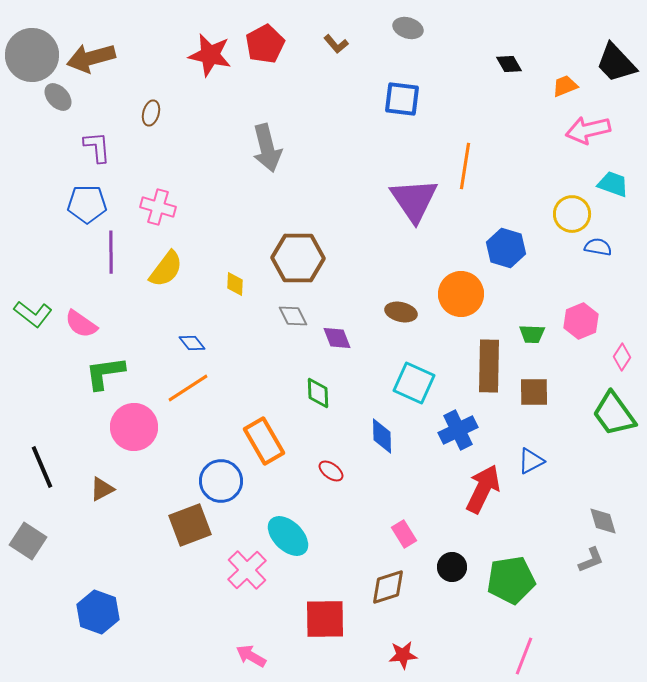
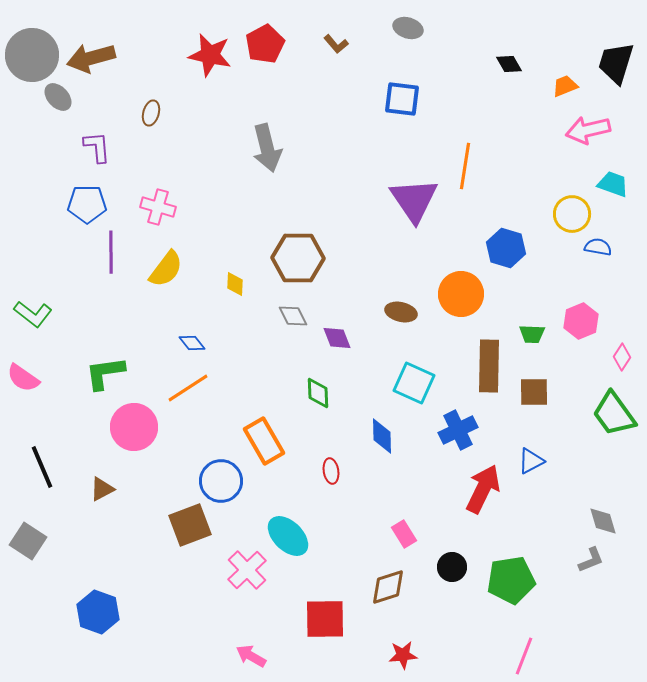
black trapezoid at (616, 63): rotated 60 degrees clockwise
pink semicircle at (81, 324): moved 58 px left, 54 px down
red ellipse at (331, 471): rotated 45 degrees clockwise
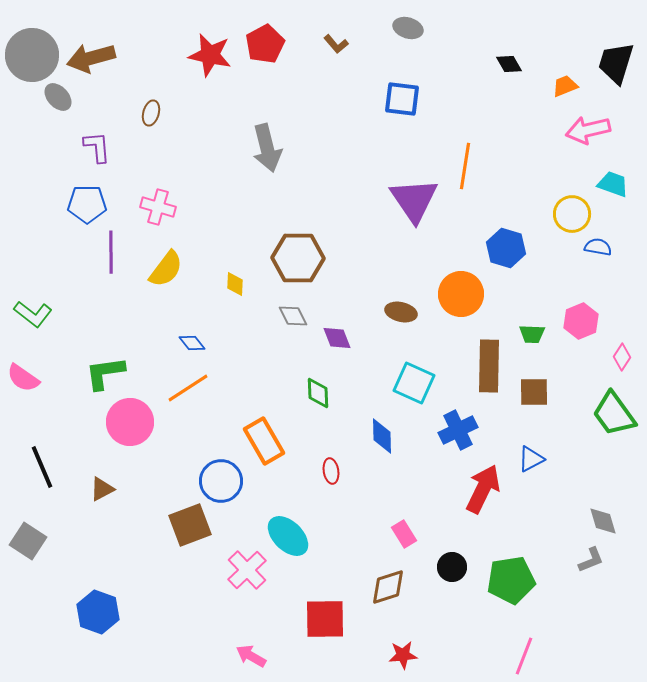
pink circle at (134, 427): moved 4 px left, 5 px up
blue triangle at (531, 461): moved 2 px up
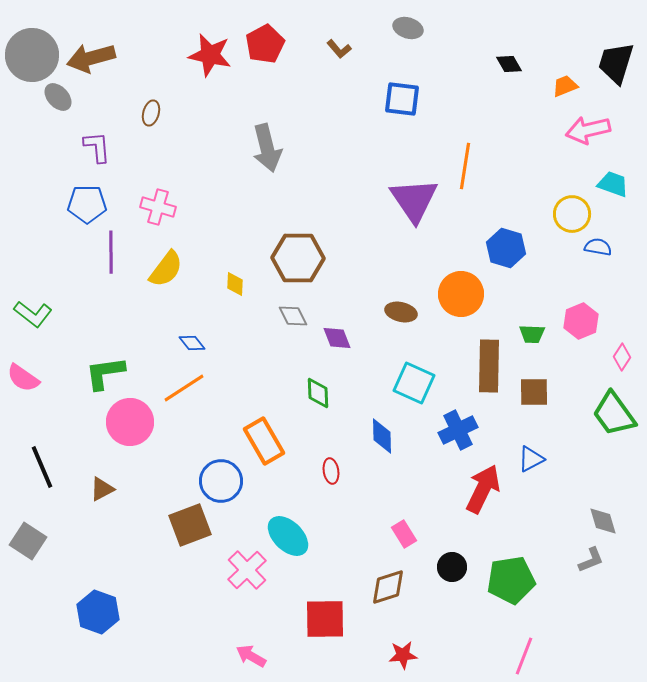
brown L-shape at (336, 44): moved 3 px right, 5 px down
orange line at (188, 388): moved 4 px left
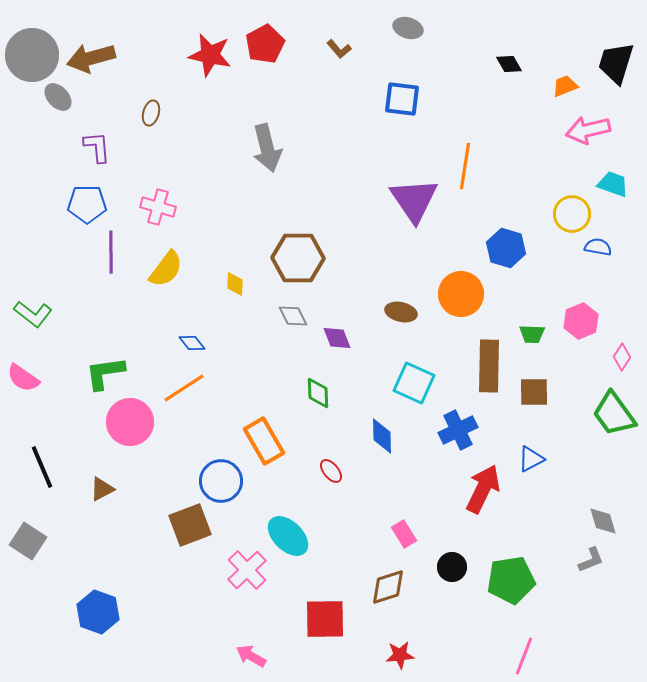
red ellipse at (331, 471): rotated 30 degrees counterclockwise
red star at (403, 655): moved 3 px left
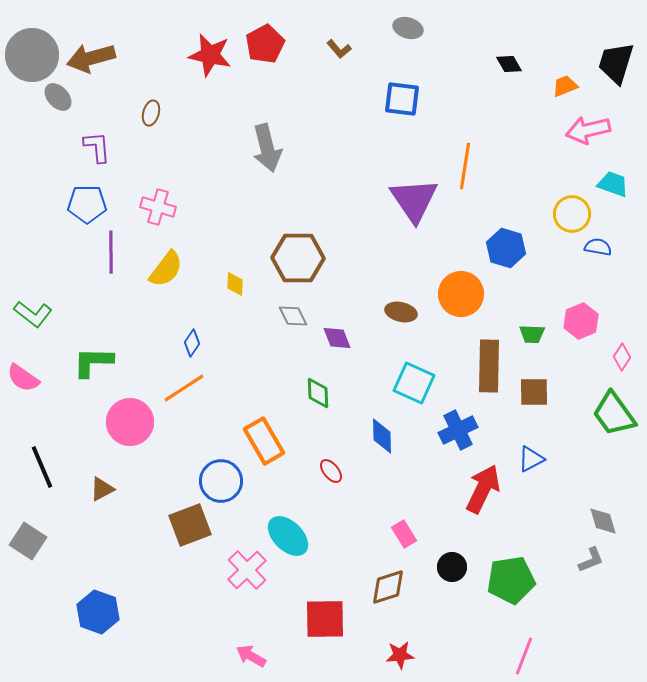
blue diamond at (192, 343): rotated 72 degrees clockwise
green L-shape at (105, 373): moved 12 px left, 11 px up; rotated 9 degrees clockwise
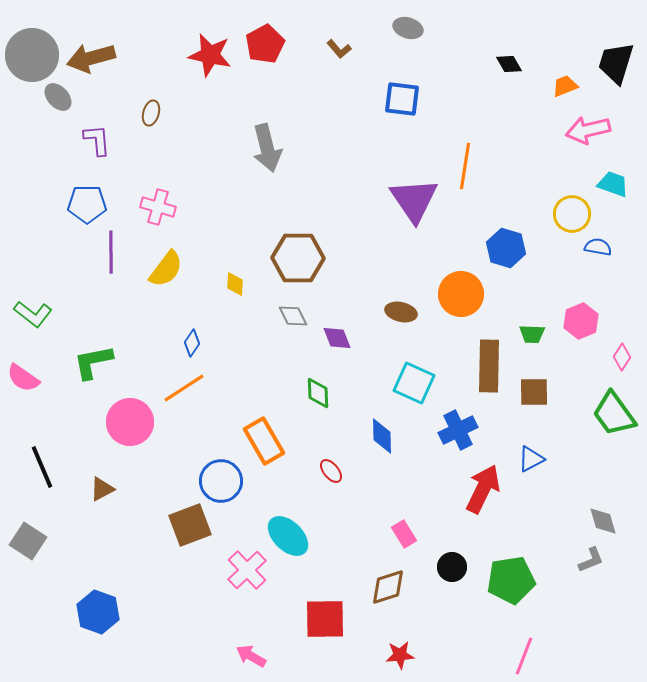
purple L-shape at (97, 147): moved 7 px up
green L-shape at (93, 362): rotated 12 degrees counterclockwise
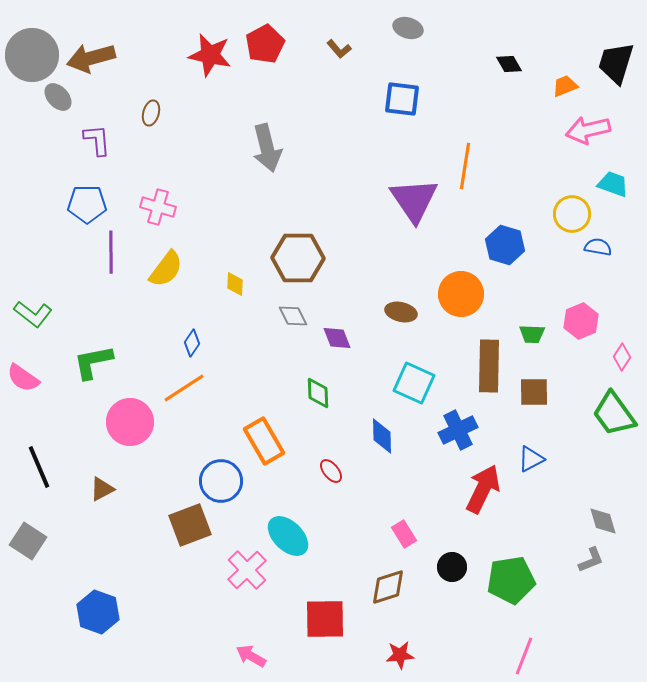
blue hexagon at (506, 248): moved 1 px left, 3 px up
black line at (42, 467): moved 3 px left
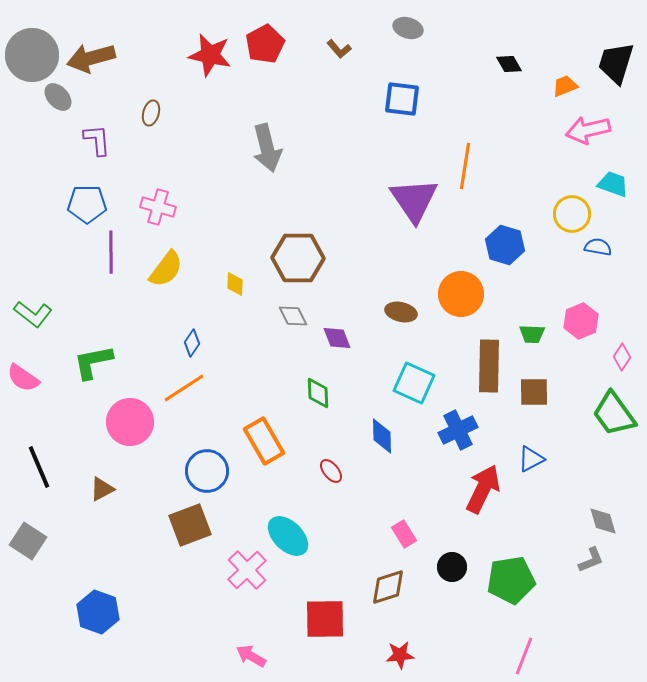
blue circle at (221, 481): moved 14 px left, 10 px up
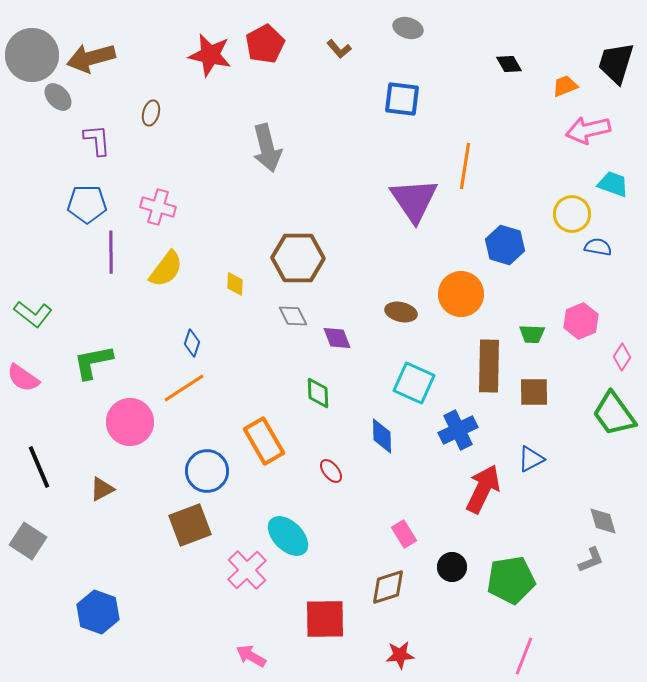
blue diamond at (192, 343): rotated 16 degrees counterclockwise
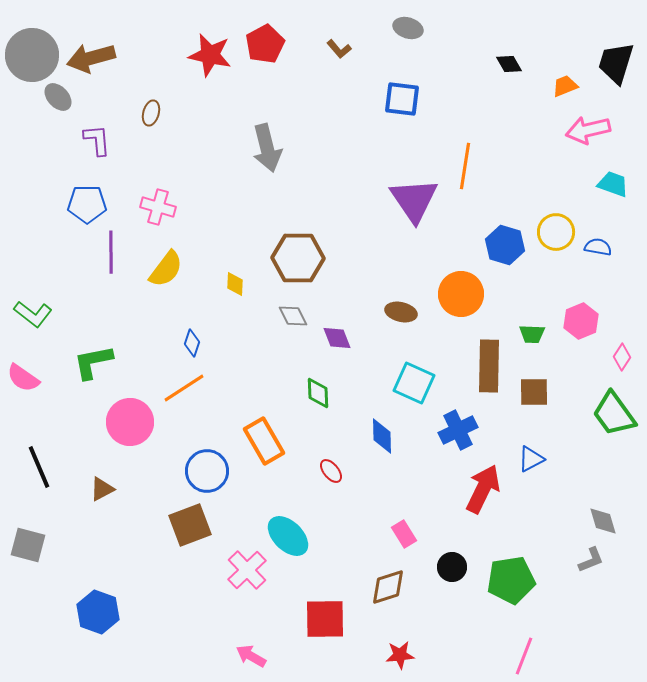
yellow circle at (572, 214): moved 16 px left, 18 px down
gray square at (28, 541): moved 4 px down; rotated 18 degrees counterclockwise
